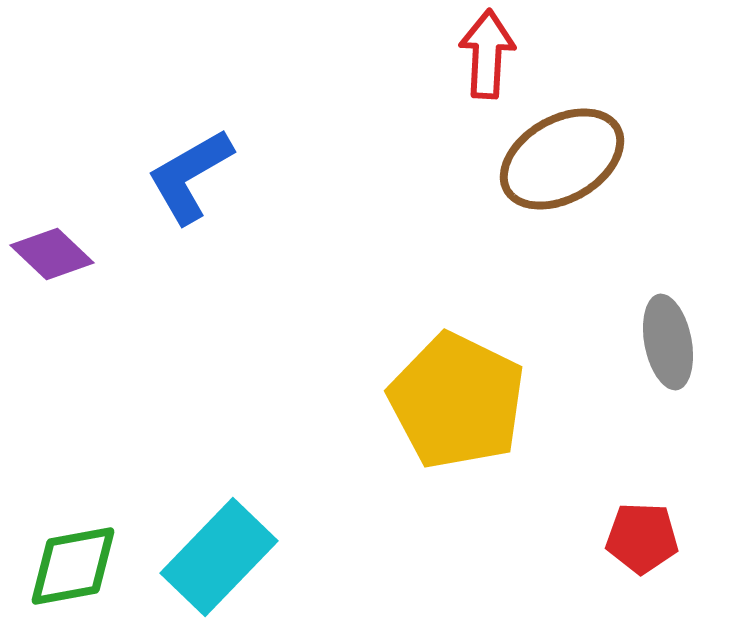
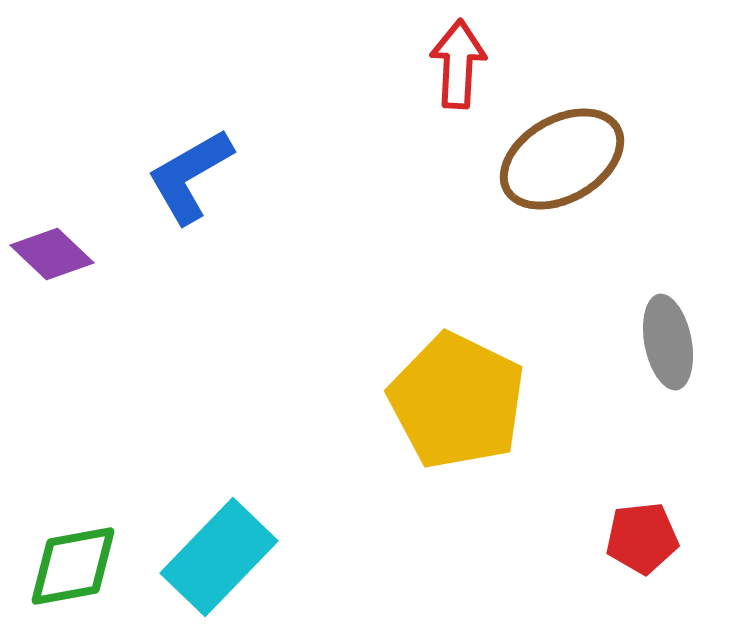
red arrow: moved 29 px left, 10 px down
red pentagon: rotated 8 degrees counterclockwise
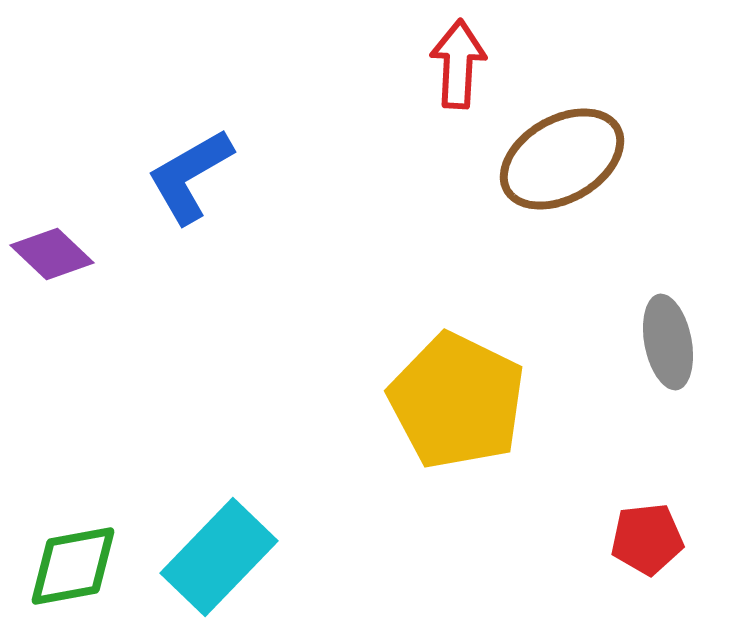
red pentagon: moved 5 px right, 1 px down
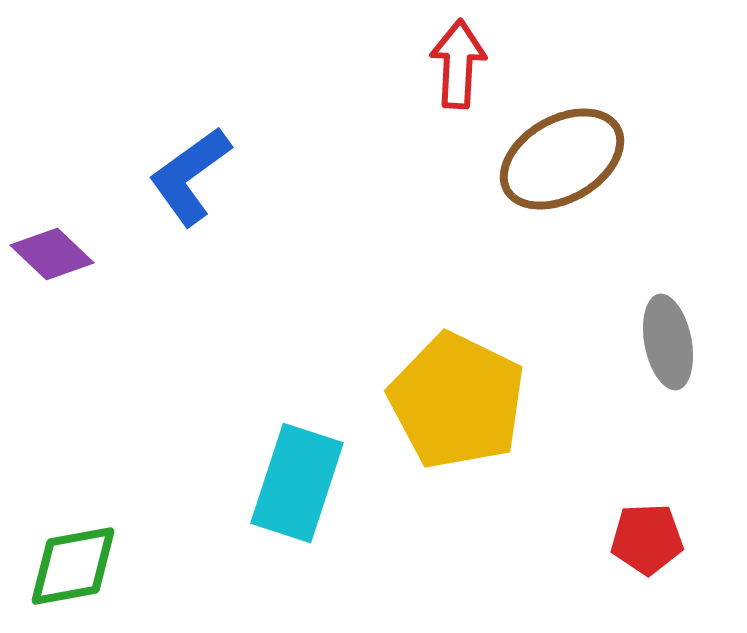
blue L-shape: rotated 6 degrees counterclockwise
red pentagon: rotated 4 degrees clockwise
cyan rectangle: moved 78 px right, 74 px up; rotated 26 degrees counterclockwise
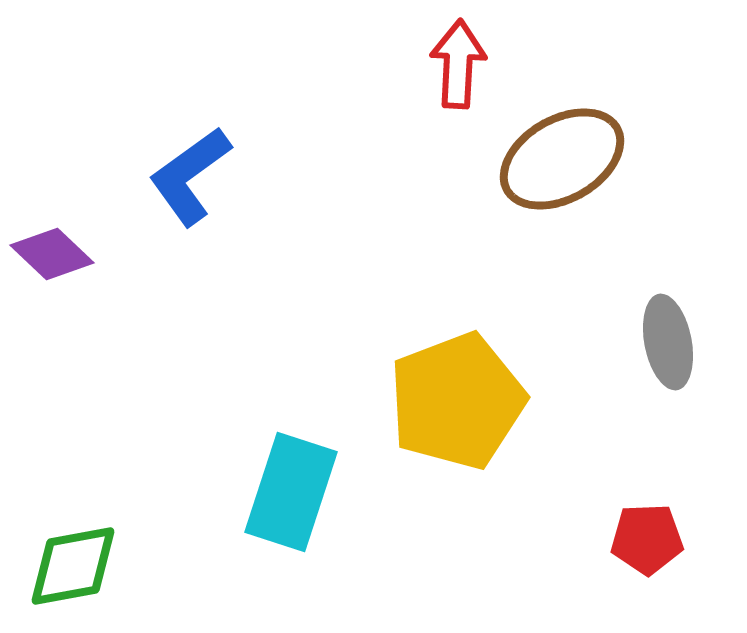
yellow pentagon: rotated 25 degrees clockwise
cyan rectangle: moved 6 px left, 9 px down
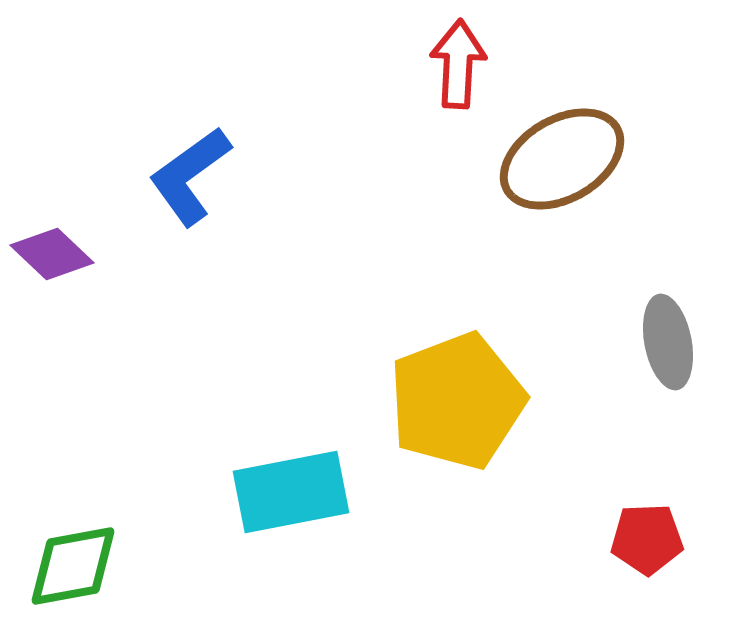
cyan rectangle: rotated 61 degrees clockwise
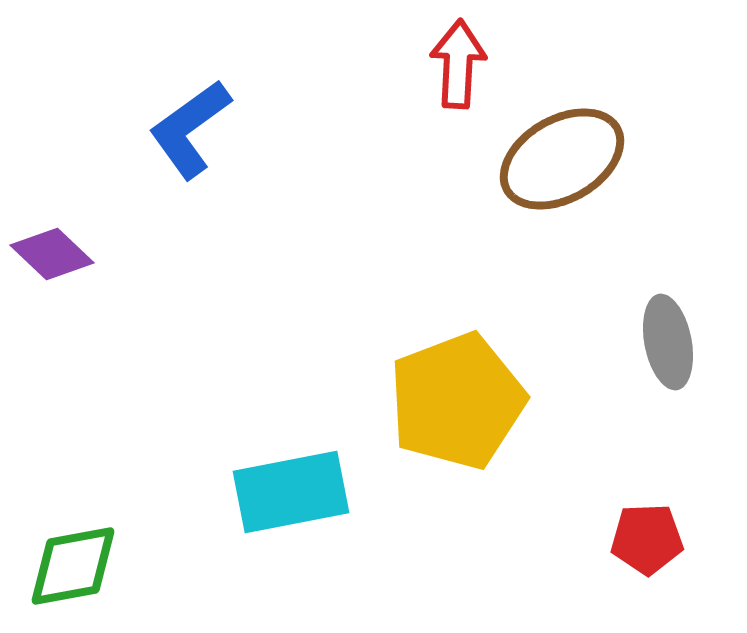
blue L-shape: moved 47 px up
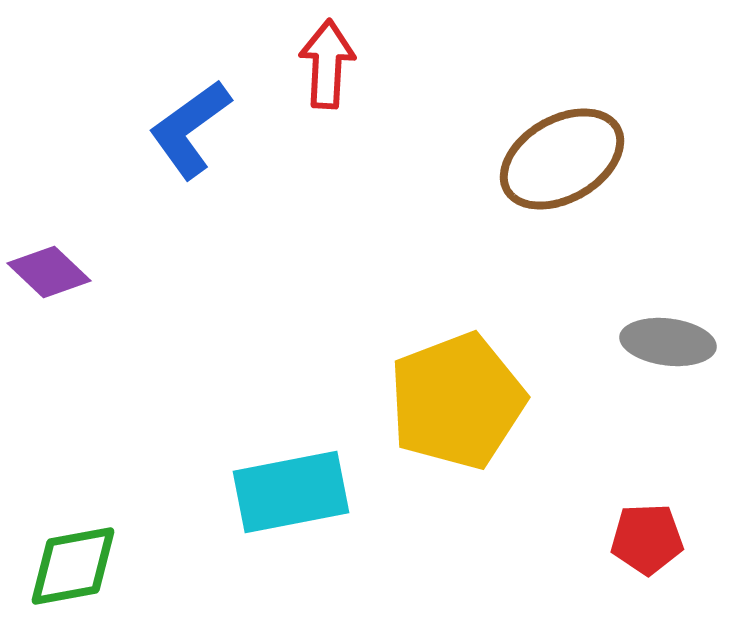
red arrow: moved 131 px left
purple diamond: moved 3 px left, 18 px down
gray ellipse: rotated 72 degrees counterclockwise
